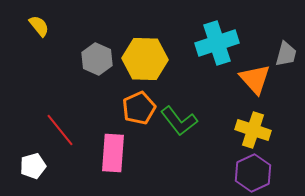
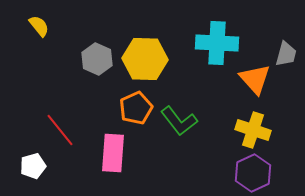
cyan cross: rotated 21 degrees clockwise
orange pentagon: moved 3 px left
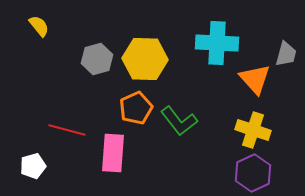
gray hexagon: rotated 20 degrees clockwise
red line: moved 7 px right; rotated 36 degrees counterclockwise
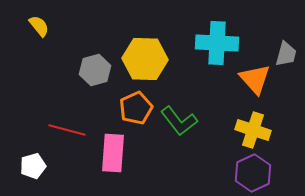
gray hexagon: moved 2 px left, 11 px down
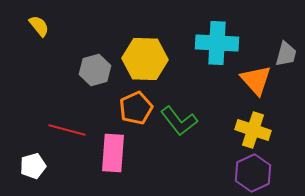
orange triangle: moved 1 px right, 1 px down
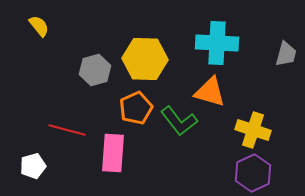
orange triangle: moved 46 px left, 12 px down; rotated 32 degrees counterclockwise
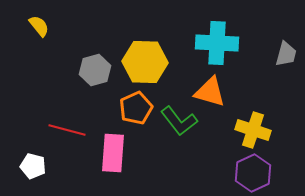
yellow hexagon: moved 3 px down
white pentagon: rotated 30 degrees clockwise
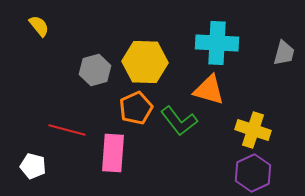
gray trapezoid: moved 2 px left, 1 px up
orange triangle: moved 1 px left, 2 px up
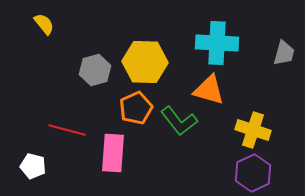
yellow semicircle: moved 5 px right, 2 px up
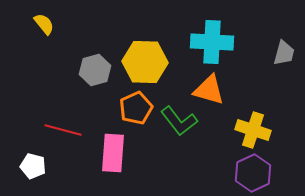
cyan cross: moved 5 px left, 1 px up
red line: moved 4 px left
